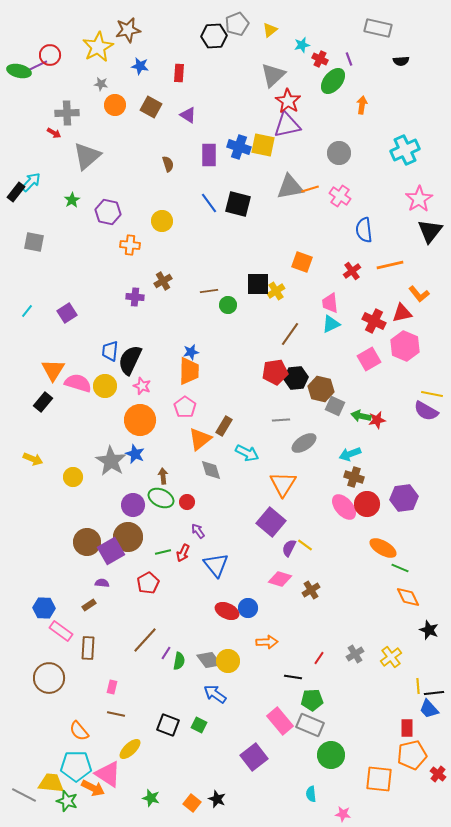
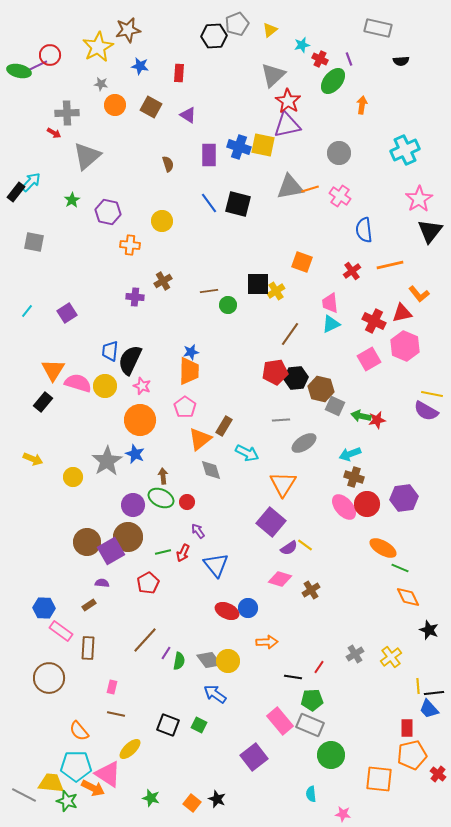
gray star at (111, 461): moved 4 px left; rotated 8 degrees clockwise
purple semicircle at (289, 548): rotated 150 degrees counterclockwise
red line at (319, 658): moved 9 px down
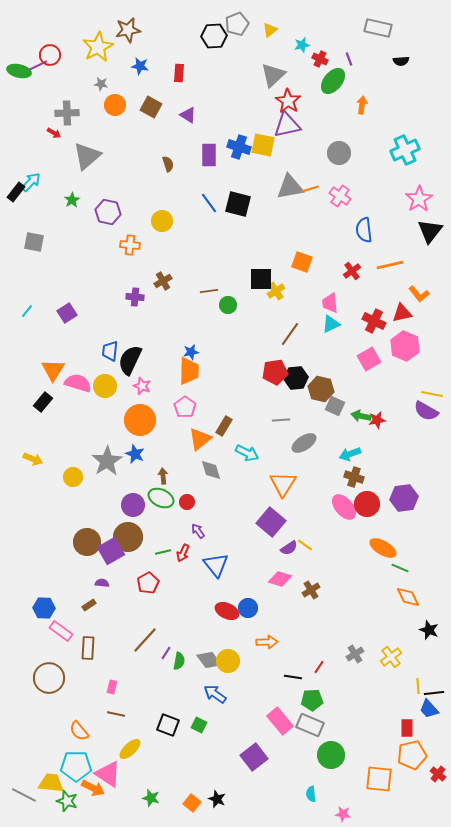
black square at (258, 284): moved 3 px right, 5 px up
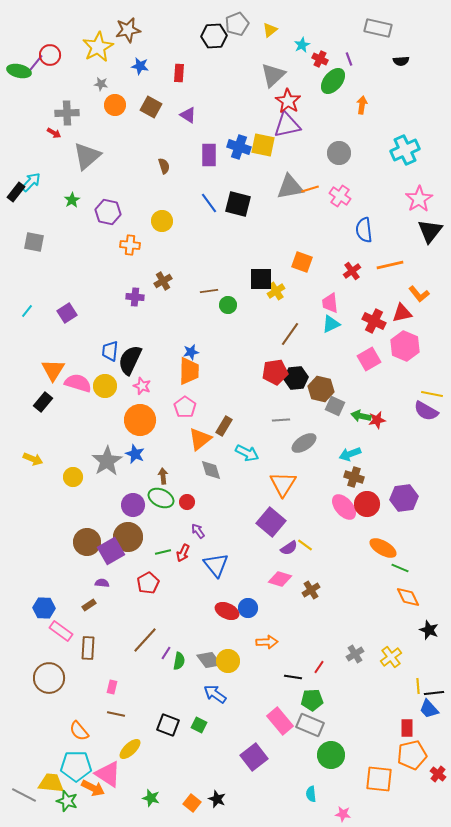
cyan star at (302, 45): rotated 14 degrees counterclockwise
purple line at (37, 66): moved 2 px left, 2 px up; rotated 25 degrees counterclockwise
brown semicircle at (168, 164): moved 4 px left, 2 px down
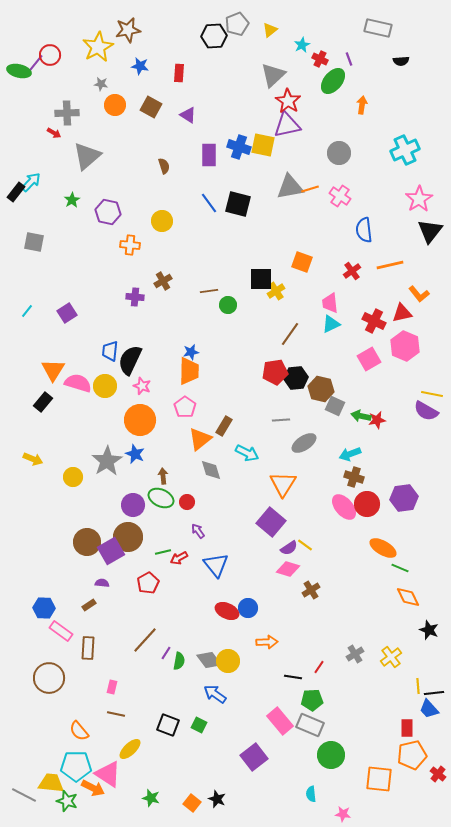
red arrow at (183, 553): moved 4 px left, 5 px down; rotated 36 degrees clockwise
pink diamond at (280, 579): moved 8 px right, 10 px up
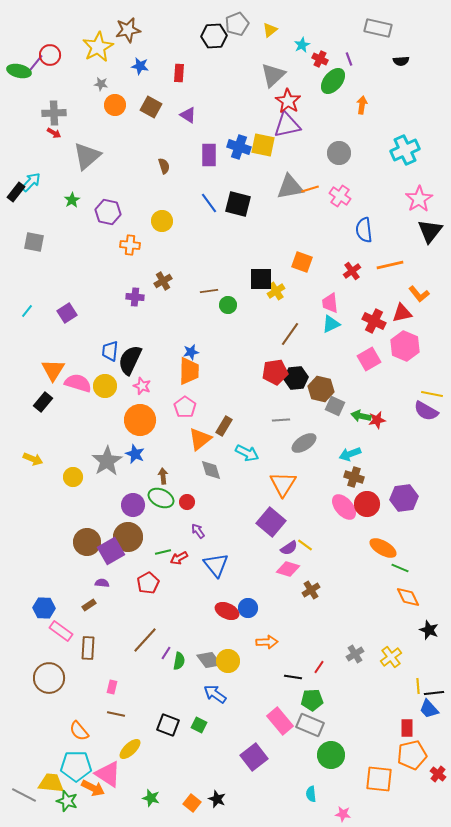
gray cross at (67, 113): moved 13 px left
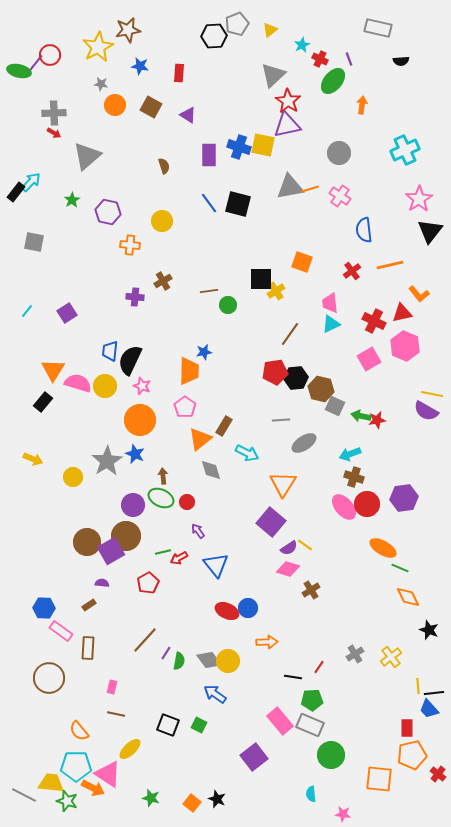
blue star at (191, 352): moved 13 px right
brown circle at (128, 537): moved 2 px left, 1 px up
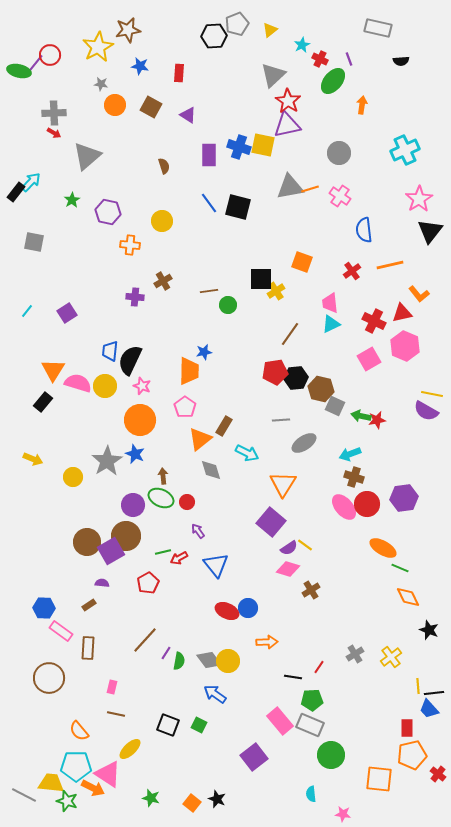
black square at (238, 204): moved 3 px down
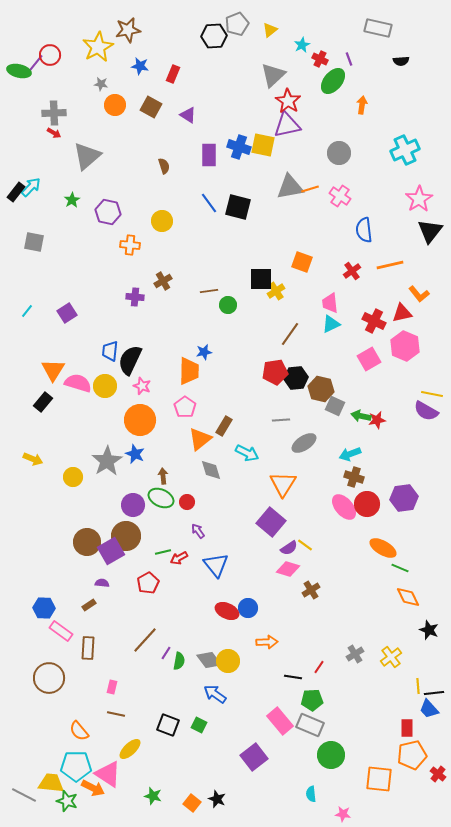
red rectangle at (179, 73): moved 6 px left, 1 px down; rotated 18 degrees clockwise
cyan arrow at (31, 182): moved 5 px down
green star at (151, 798): moved 2 px right, 2 px up
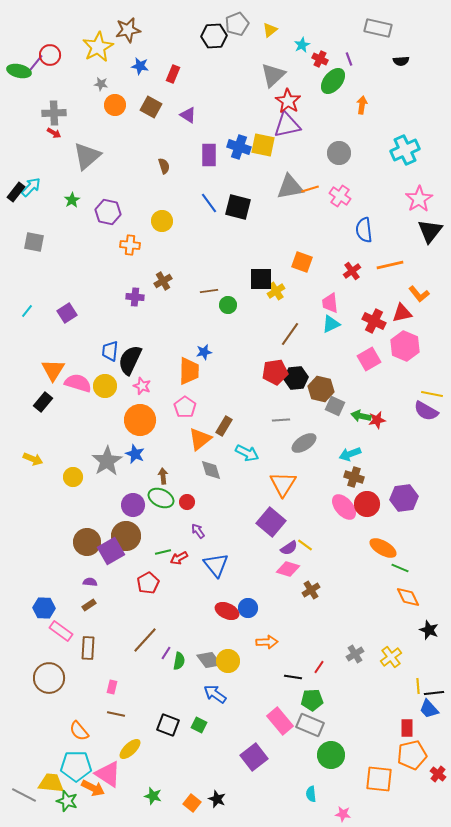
purple semicircle at (102, 583): moved 12 px left, 1 px up
